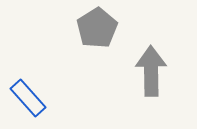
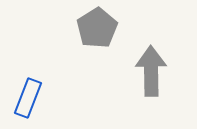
blue rectangle: rotated 63 degrees clockwise
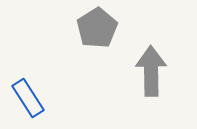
blue rectangle: rotated 54 degrees counterclockwise
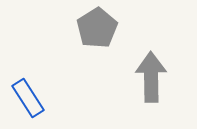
gray arrow: moved 6 px down
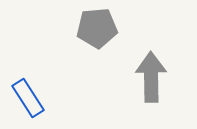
gray pentagon: rotated 27 degrees clockwise
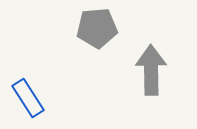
gray arrow: moved 7 px up
